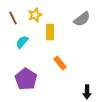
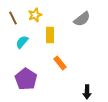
yellow rectangle: moved 3 px down
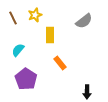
gray semicircle: moved 2 px right, 2 px down
cyan semicircle: moved 4 px left, 8 px down
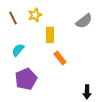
orange rectangle: moved 5 px up
purple pentagon: rotated 15 degrees clockwise
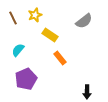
yellow rectangle: rotated 56 degrees counterclockwise
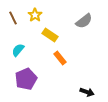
yellow star: rotated 16 degrees counterclockwise
black arrow: rotated 72 degrees counterclockwise
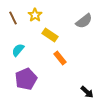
black arrow: rotated 24 degrees clockwise
